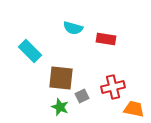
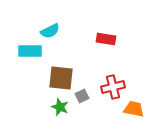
cyan semicircle: moved 23 px left, 3 px down; rotated 42 degrees counterclockwise
cyan rectangle: rotated 45 degrees counterclockwise
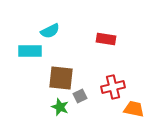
gray square: moved 2 px left
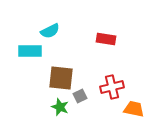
red cross: moved 1 px left
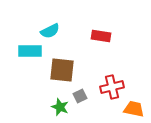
red rectangle: moved 5 px left, 3 px up
brown square: moved 1 px right, 8 px up
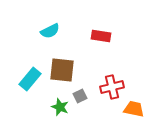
cyan rectangle: moved 28 px down; rotated 50 degrees counterclockwise
